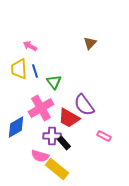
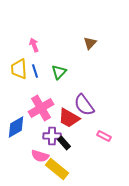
pink arrow: moved 4 px right, 1 px up; rotated 40 degrees clockwise
green triangle: moved 5 px right, 10 px up; rotated 21 degrees clockwise
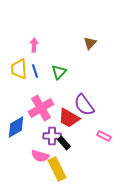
pink arrow: rotated 24 degrees clockwise
yellow rectangle: rotated 25 degrees clockwise
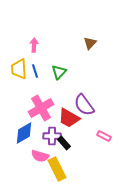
blue diamond: moved 8 px right, 6 px down
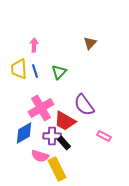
red trapezoid: moved 4 px left, 3 px down
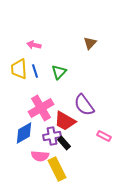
pink arrow: rotated 80 degrees counterclockwise
purple cross: rotated 12 degrees counterclockwise
pink semicircle: rotated 12 degrees counterclockwise
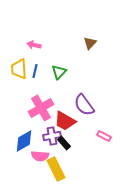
blue line: rotated 32 degrees clockwise
blue diamond: moved 8 px down
yellow rectangle: moved 1 px left
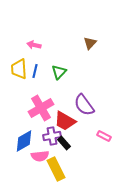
pink semicircle: rotated 12 degrees counterclockwise
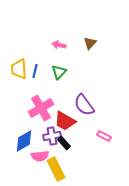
pink arrow: moved 25 px right
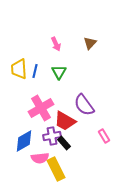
pink arrow: moved 3 px left, 1 px up; rotated 128 degrees counterclockwise
green triangle: rotated 14 degrees counterclockwise
pink rectangle: rotated 32 degrees clockwise
pink semicircle: moved 2 px down
